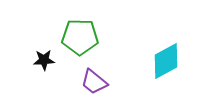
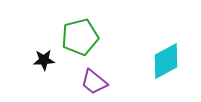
green pentagon: rotated 15 degrees counterclockwise
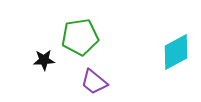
green pentagon: rotated 6 degrees clockwise
cyan diamond: moved 10 px right, 9 px up
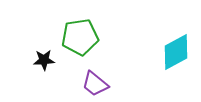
purple trapezoid: moved 1 px right, 2 px down
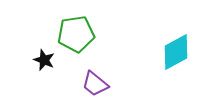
green pentagon: moved 4 px left, 3 px up
black star: rotated 25 degrees clockwise
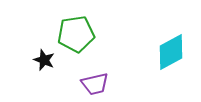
cyan diamond: moved 5 px left
purple trapezoid: rotated 52 degrees counterclockwise
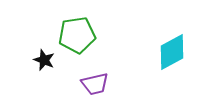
green pentagon: moved 1 px right, 1 px down
cyan diamond: moved 1 px right
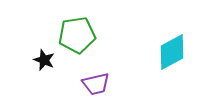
purple trapezoid: moved 1 px right
